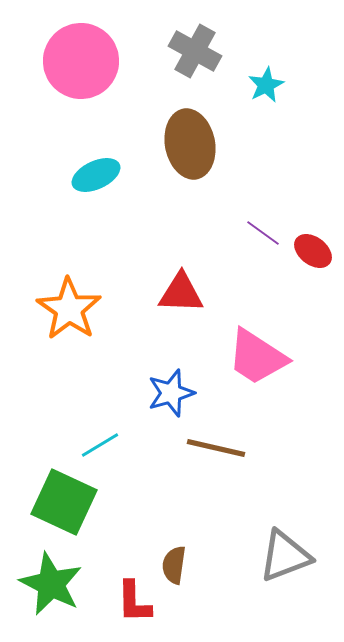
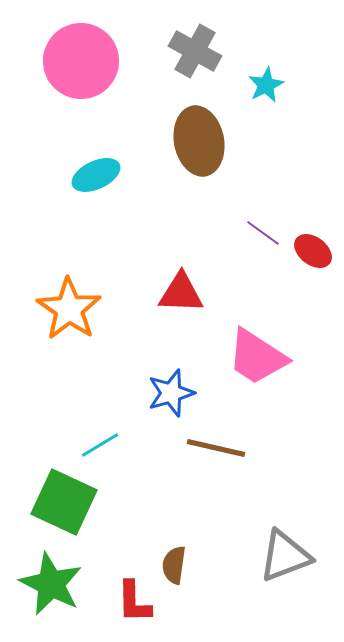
brown ellipse: moved 9 px right, 3 px up
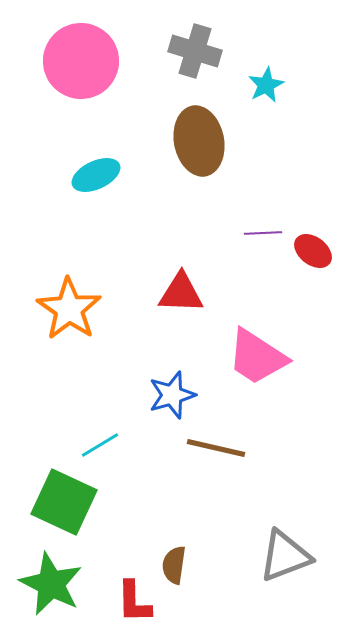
gray cross: rotated 12 degrees counterclockwise
purple line: rotated 39 degrees counterclockwise
blue star: moved 1 px right, 2 px down
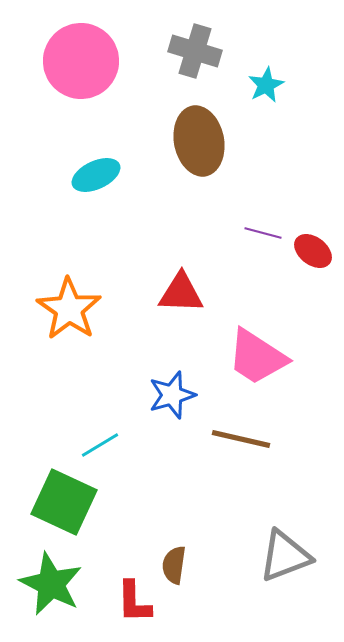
purple line: rotated 18 degrees clockwise
brown line: moved 25 px right, 9 px up
